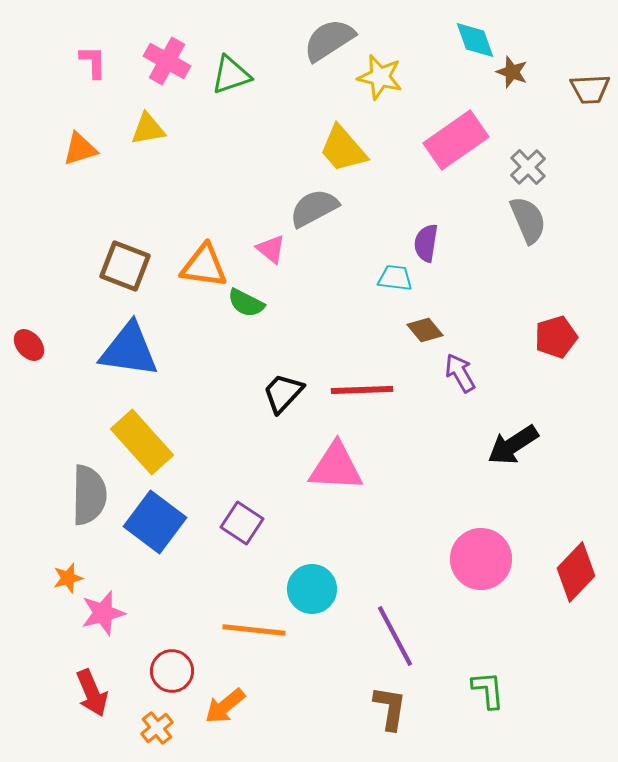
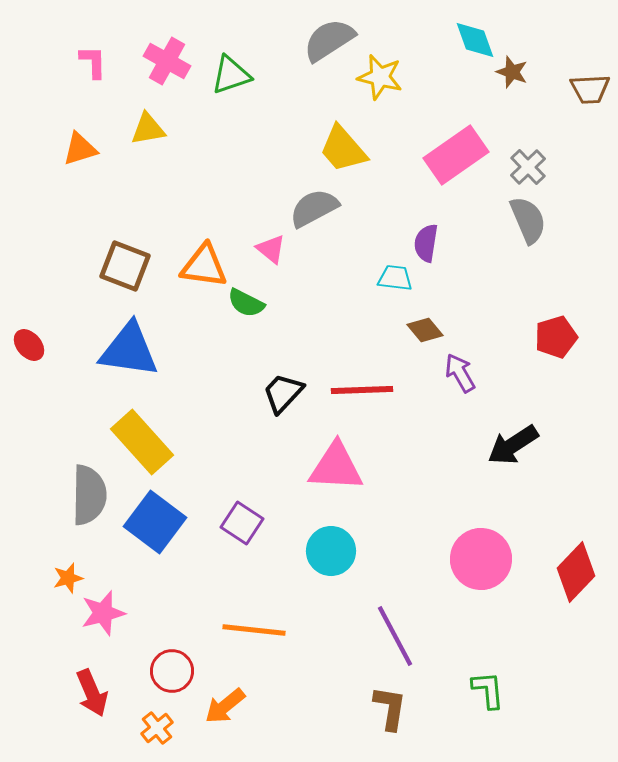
pink rectangle at (456, 140): moved 15 px down
cyan circle at (312, 589): moved 19 px right, 38 px up
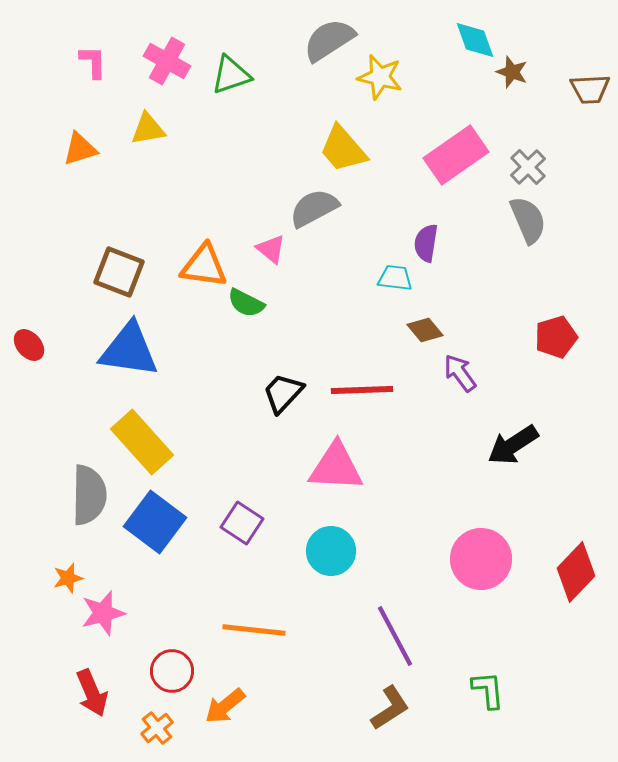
brown square at (125, 266): moved 6 px left, 6 px down
purple arrow at (460, 373): rotated 6 degrees counterclockwise
brown L-shape at (390, 708): rotated 48 degrees clockwise
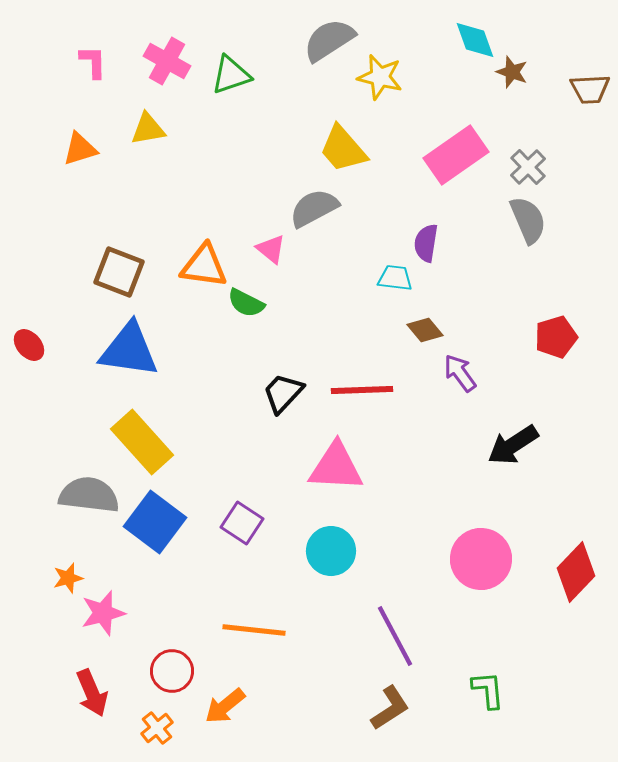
gray semicircle at (89, 495): rotated 84 degrees counterclockwise
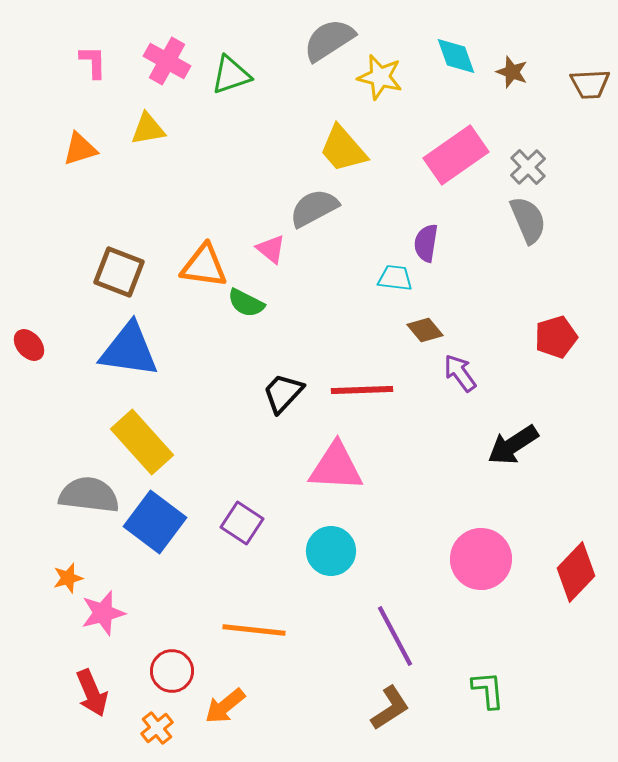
cyan diamond at (475, 40): moved 19 px left, 16 px down
brown trapezoid at (590, 89): moved 5 px up
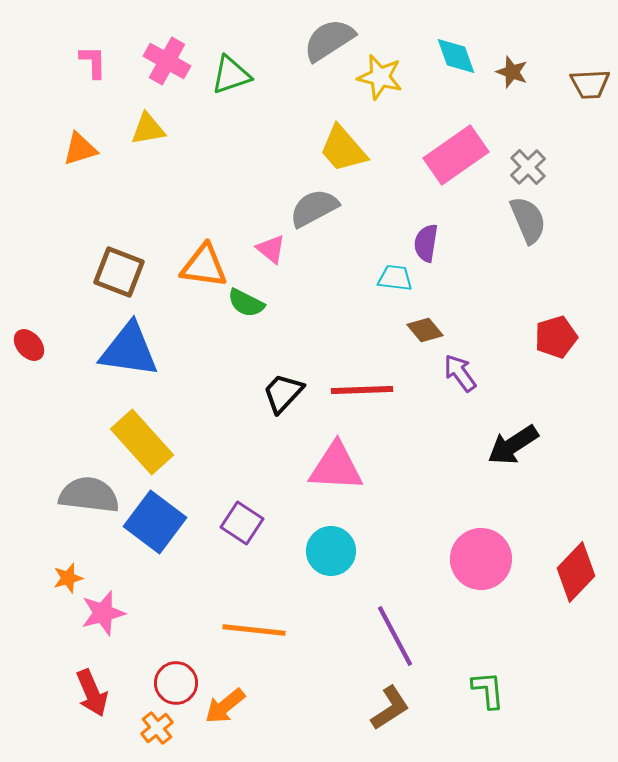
red circle at (172, 671): moved 4 px right, 12 px down
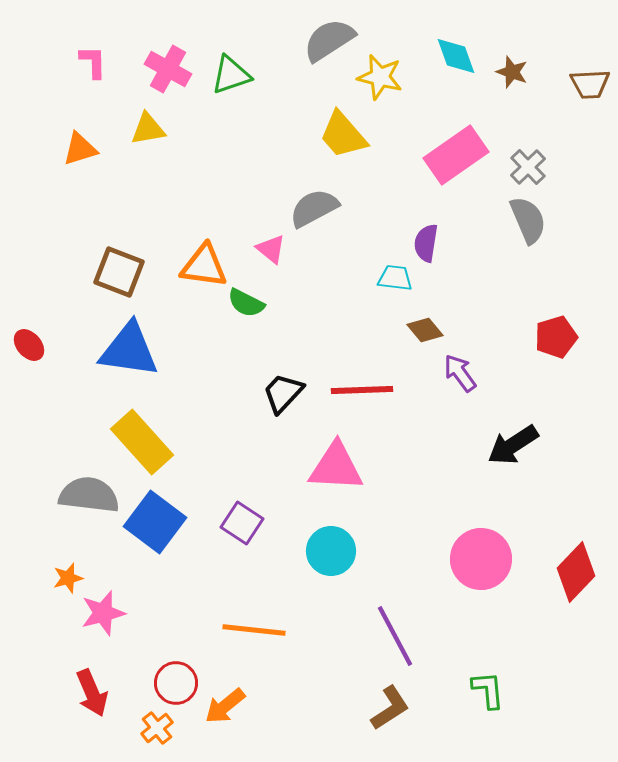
pink cross at (167, 61): moved 1 px right, 8 px down
yellow trapezoid at (343, 149): moved 14 px up
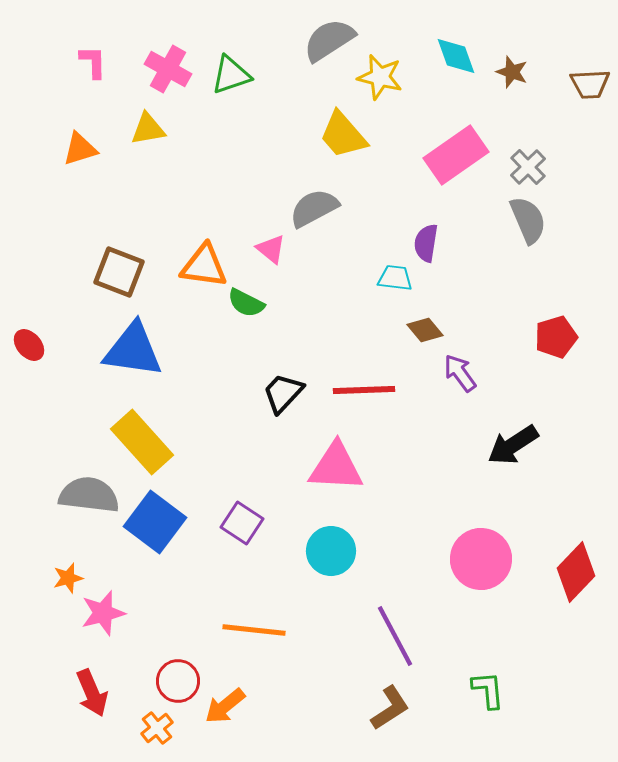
blue triangle at (129, 350): moved 4 px right
red line at (362, 390): moved 2 px right
red circle at (176, 683): moved 2 px right, 2 px up
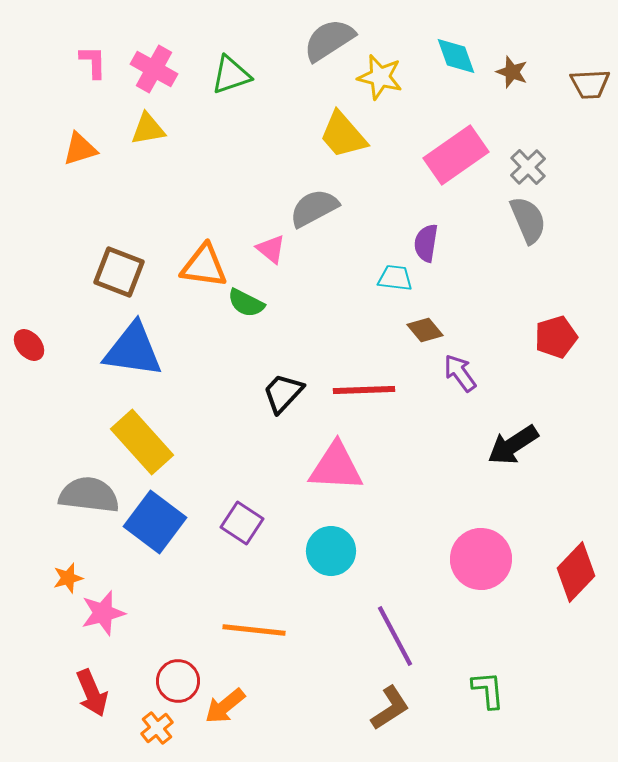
pink cross at (168, 69): moved 14 px left
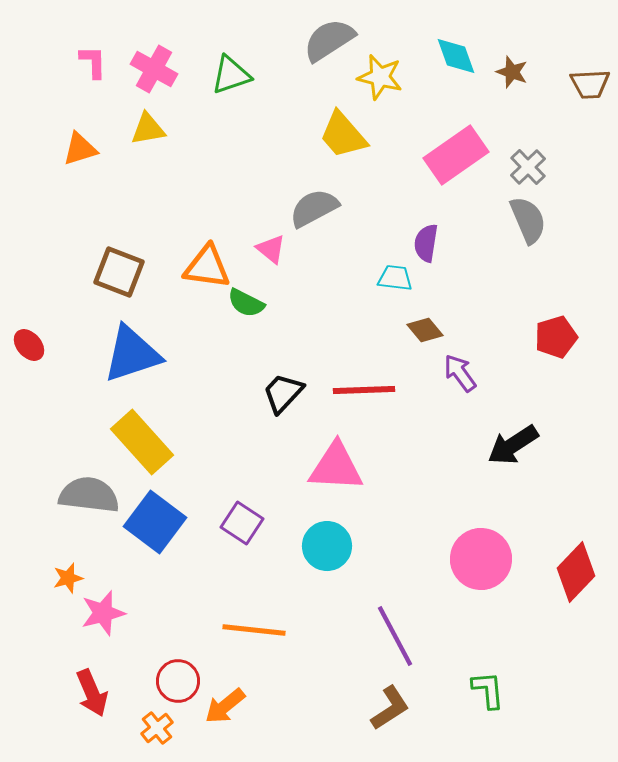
orange triangle at (204, 266): moved 3 px right, 1 px down
blue triangle at (133, 350): moved 1 px left, 4 px down; rotated 26 degrees counterclockwise
cyan circle at (331, 551): moved 4 px left, 5 px up
